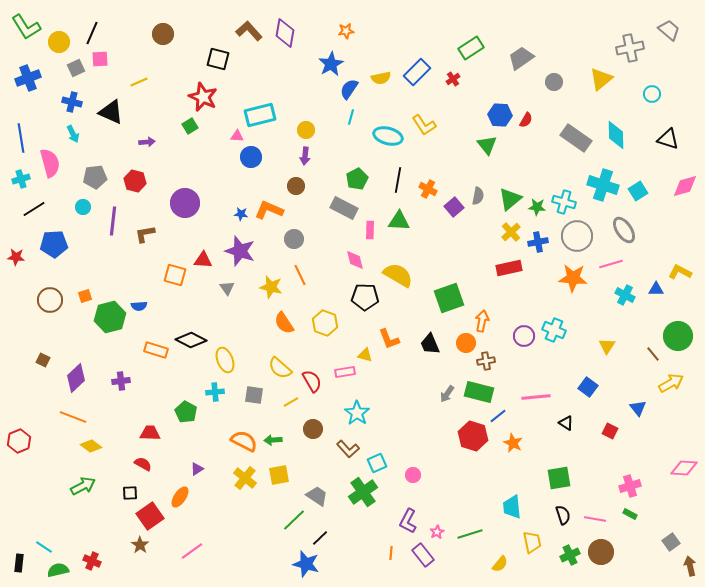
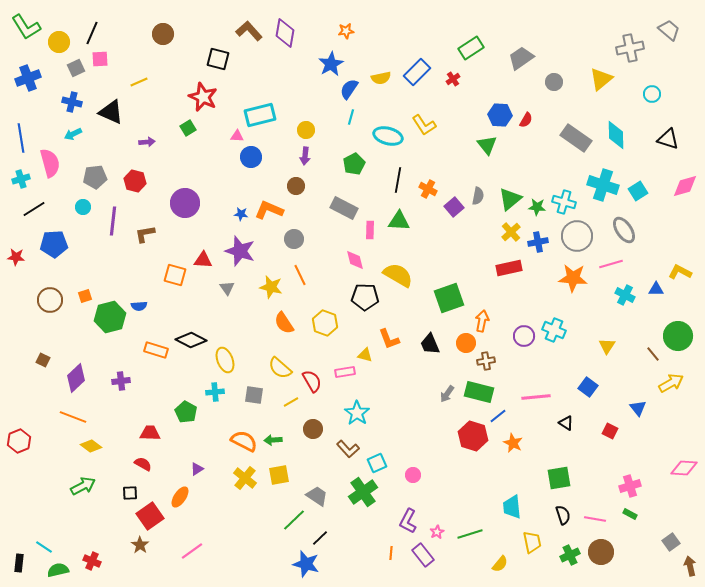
green square at (190, 126): moved 2 px left, 2 px down
cyan arrow at (73, 134): rotated 90 degrees clockwise
green pentagon at (357, 179): moved 3 px left, 15 px up
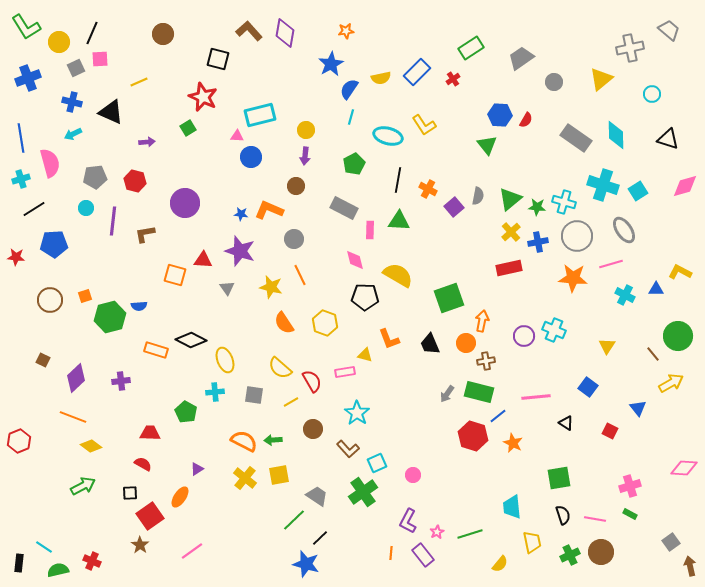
cyan circle at (83, 207): moved 3 px right, 1 px down
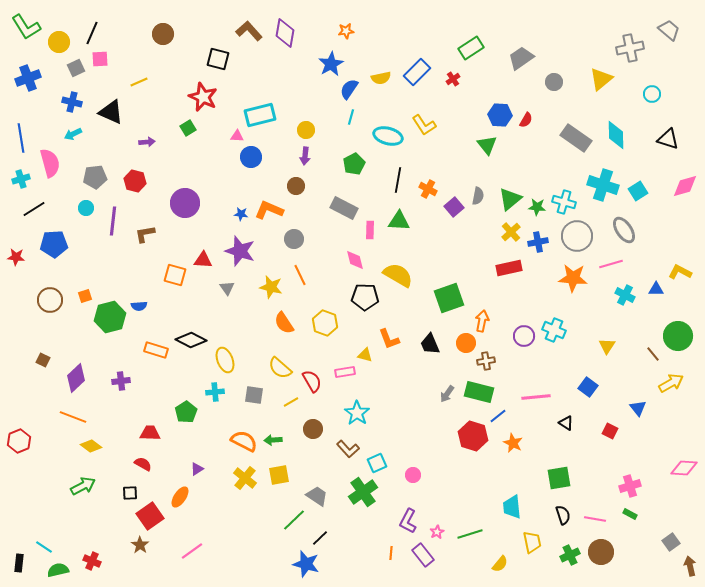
green pentagon at (186, 412): rotated 10 degrees clockwise
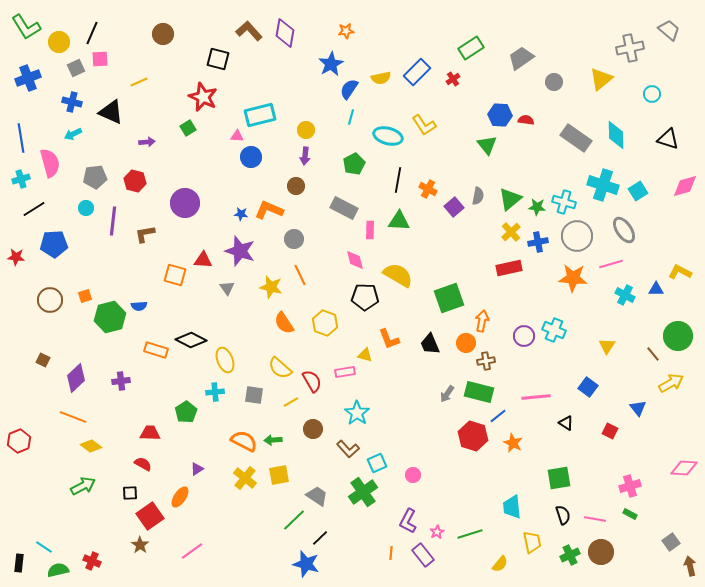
red semicircle at (526, 120): rotated 112 degrees counterclockwise
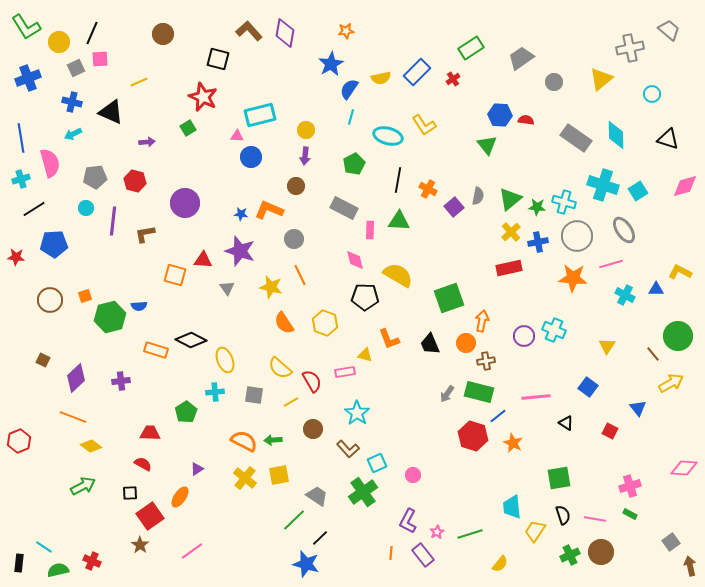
yellow trapezoid at (532, 542): moved 3 px right, 11 px up; rotated 135 degrees counterclockwise
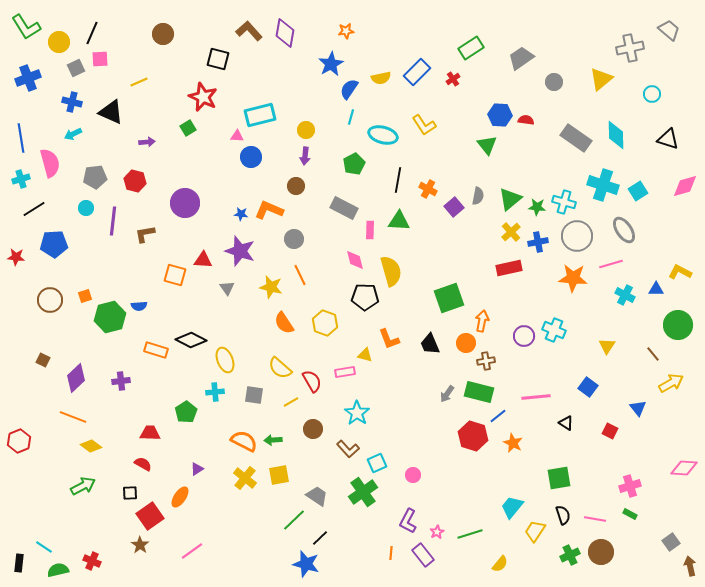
cyan ellipse at (388, 136): moved 5 px left, 1 px up
yellow semicircle at (398, 275): moved 7 px left, 4 px up; rotated 44 degrees clockwise
green circle at (678, 336): moved 11 px up
cyan trapezoid at (512, 507): rotated 45 degrees clockwise
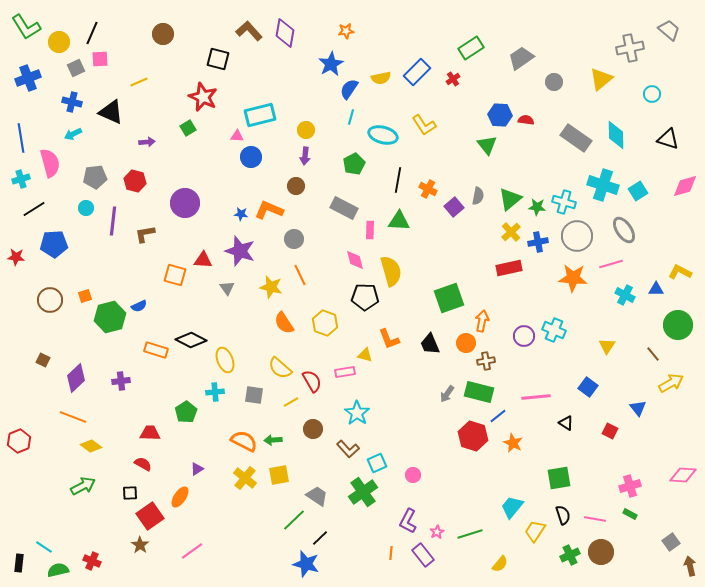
blue semicircle at (139, 306): rotated 21 degrees counterclockwise
pink diamond at (684, 468): moved 1 px left, 7 px down
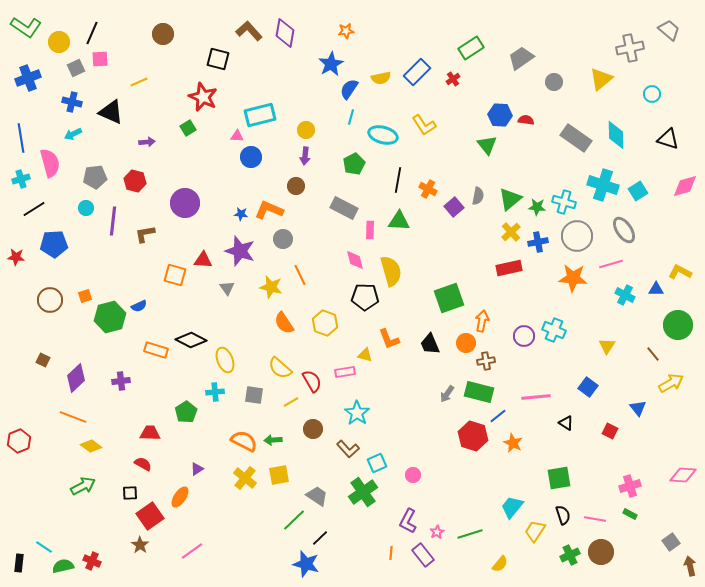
green L-shape at (26, 27): rotated 24 degrees counterclockwise
gray circle at (294, 239): moved 11 px left
green semicircle at (58, 570): moved 5 px right, 4 px up
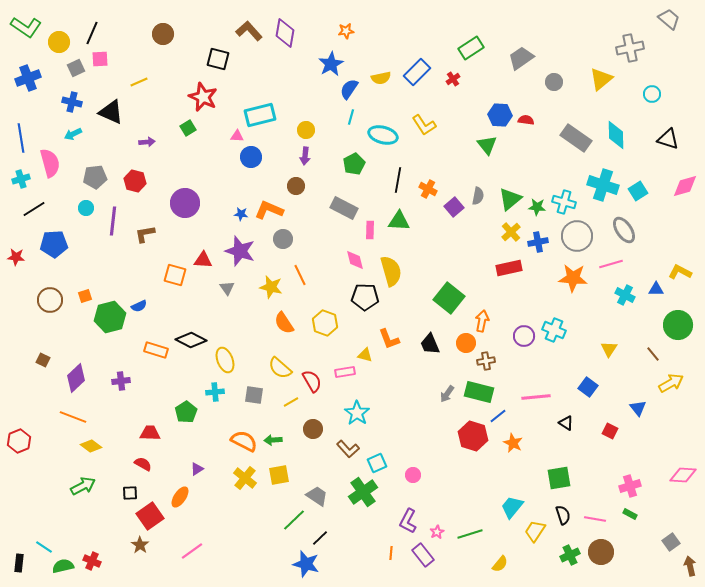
gray trapezoid at (669, 30): moved 11 px up
green square at (449, 298): rotated 32 degrees counterclockwise
yellow triangle at (607, 346): moved 2 px right, 3 px down
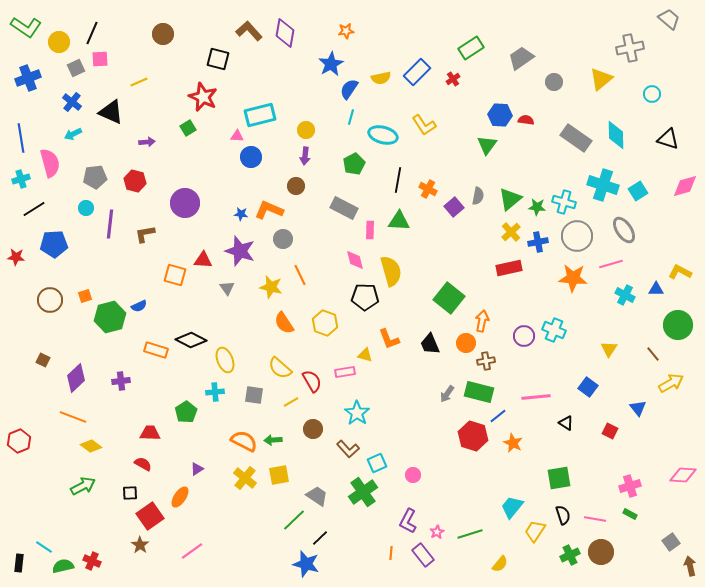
blue cross at (72, 102): rotated 24 degrees clockwise
green triangle at (487, 145): rotated 15 degrees clockwise
purple line at (113, 221): moved 3 px left, 3 px down
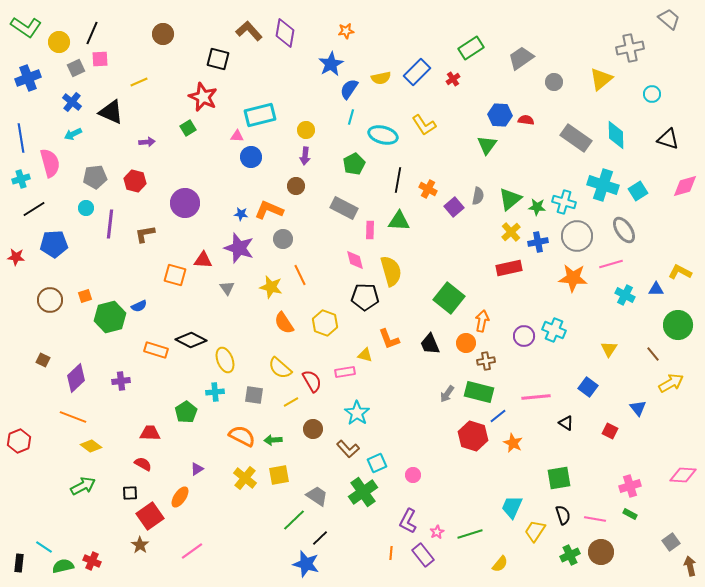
purple star at (240, 251): moved 1 px left, 3 px up
orange semicircle at (244, 441): moved 2 px left, 5 px up
cyan trapezoid at (512, 507): rotated 15 degrees counterclockwise
